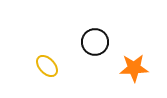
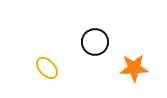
yellow ellipse: moved 2 px down
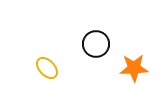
black circle: moved 1 px right, 2 px down
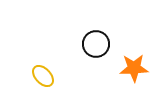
yellow ellipse: moved 4 px left, 8 px down
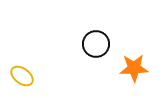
yellow ellipse: moved 21 px left; rotated 10 degrees counterclockwise
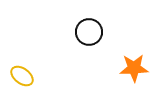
black circle: moved 7 px left, 12 px up
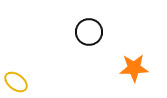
yellow ellipse: moved 6 px left, 6 px down
